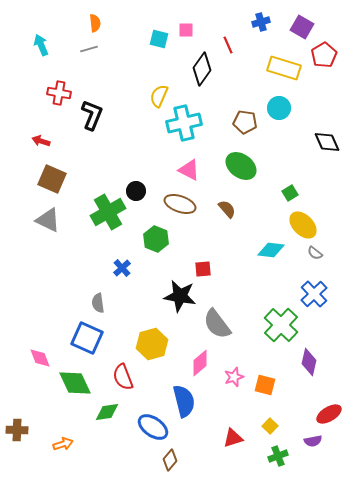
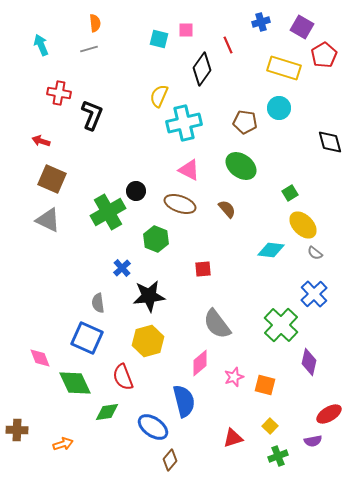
black diamond at (327, 142): moved 3 px right; rotated 8 degrees clockwise
black star at (180, 296): moved 31 px left; rotated 16 degrees counterclockwise
yellow hexagon at (152, 344): moved 4 px left, 3 px up
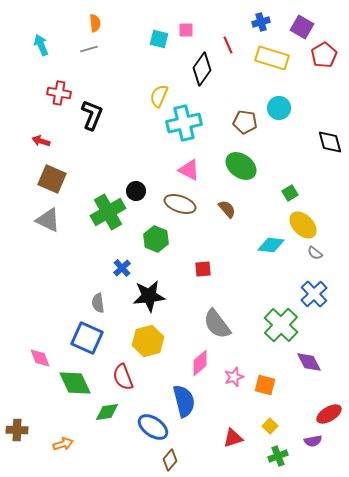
yellow rectangle at (284, 68): moved 12 px left, 10 px up
cyan diamond at (271, 250): moved 5 px up
purple diamond at (309, 362): rotated 40 degrees counterclockwise
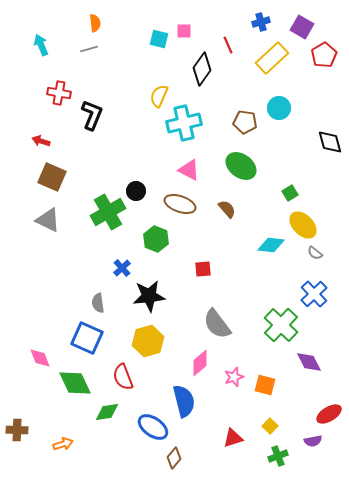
pink square at (186, 30): moved 2 px left, 1 px down
yellow rectangle at (272, 58): rotated 60 degrees counterclockwise
brown square at (52, 179): moved 2 px up
brown diamond at (170, 460): moved 4 px right, 2 px up
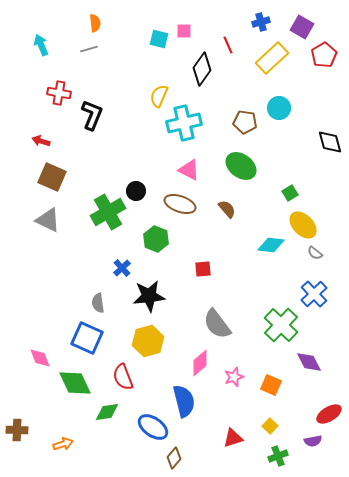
orange square at (265, 385): moved 6 px right; rotated 10 degrees clockwise
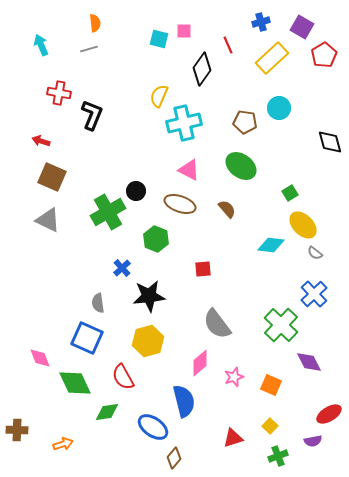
red semicircle at (123, 377): rotated 8 degrees counterclockwise
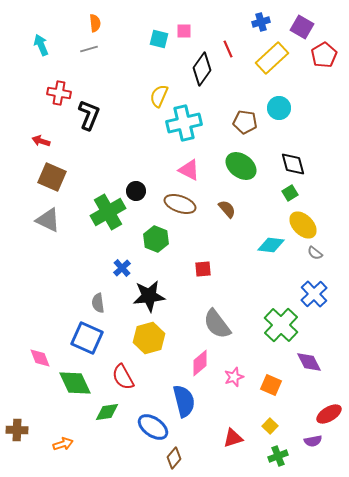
red line at (228, 45): moved 4 px down
black L-shape at (92, 115): moved 3 px left
black diamond at (330, 142): moved 37 px left, 22 px down
yellow hexagon at (148, 341): moved 1 px right, 3 px up
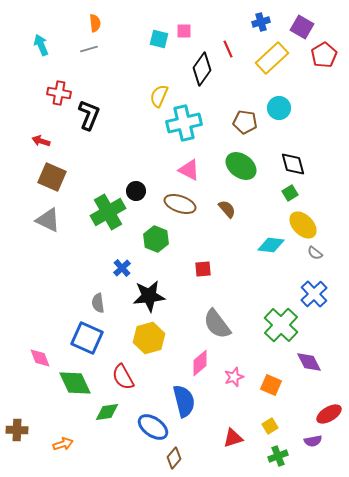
yellow square at (270, 426): rotated 14 degrees clockwise
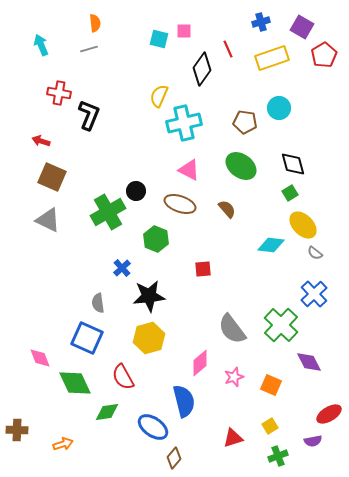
yellow rectangle at (272, 58): rotated 24 degrees clockwise
gray semicircle at (217, 324): moved 15 px right, 5 px down
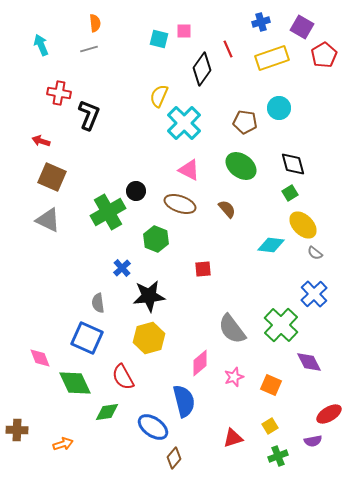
cyan cross at (184, 123): rotated 32 degrees counterclockwise
